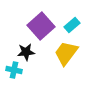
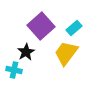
cyan rectangle: moved 2 px right, 3 px down
black star: rotated 24 degrees counterclockwise
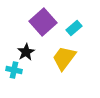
purple square: moved 2 px right, 4 px up
yellow trapezoid: moved 2 px left, 5 px down
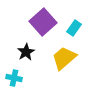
cyan rectangle: rotated 14 degrees counterclockwise
yellow trapezoid: rotated 12 degrees clockwise
cyan cross: moved 8 px down
